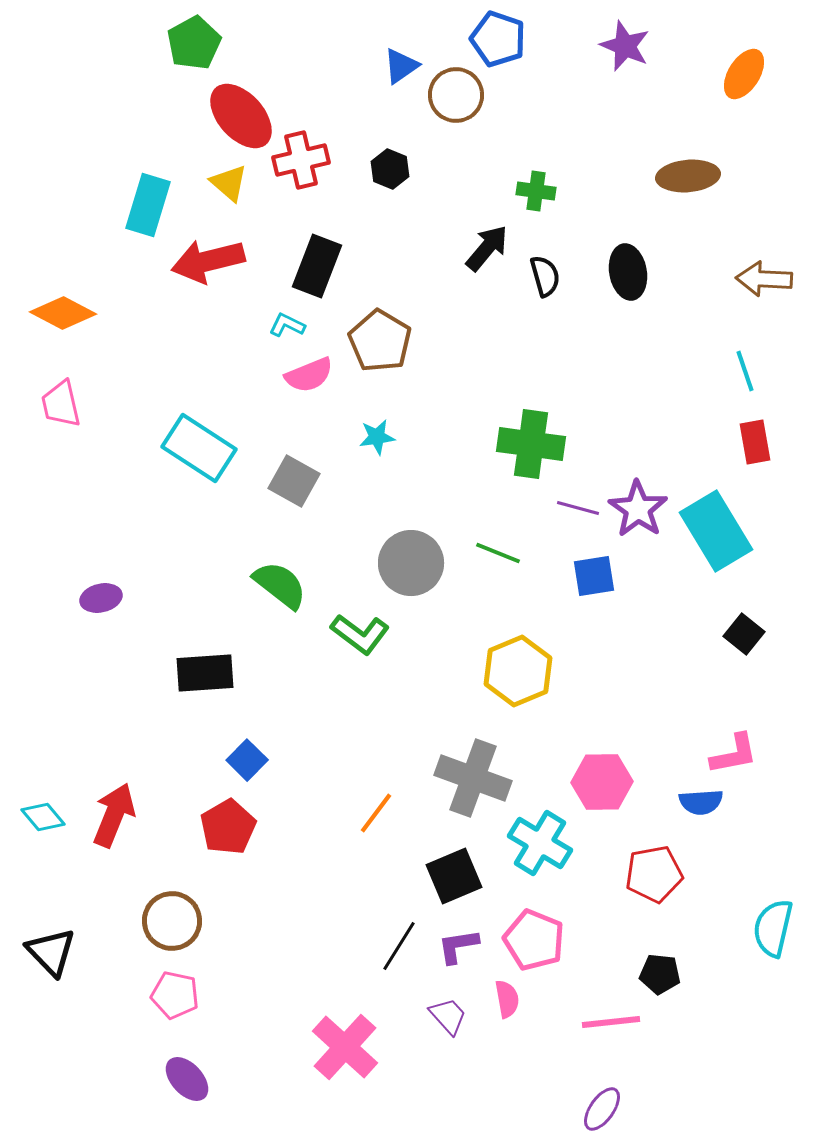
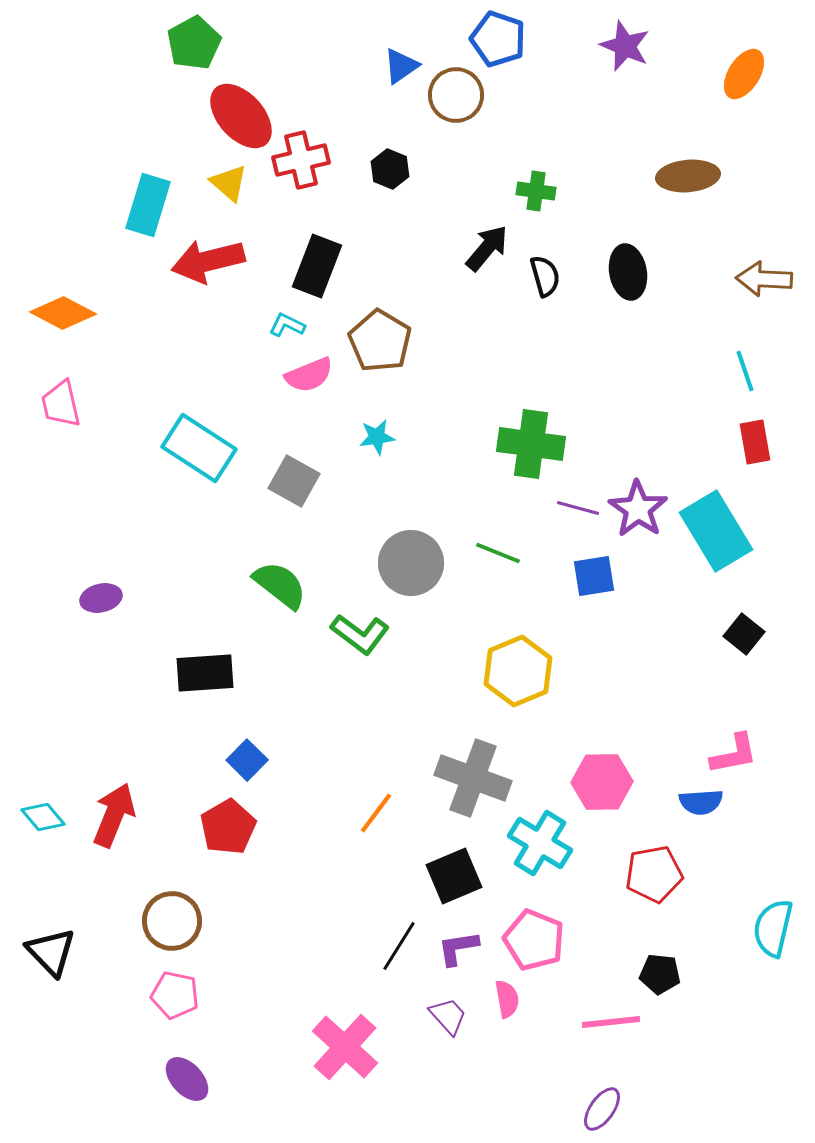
purple L-shape at (458, 946): moved 2 px down
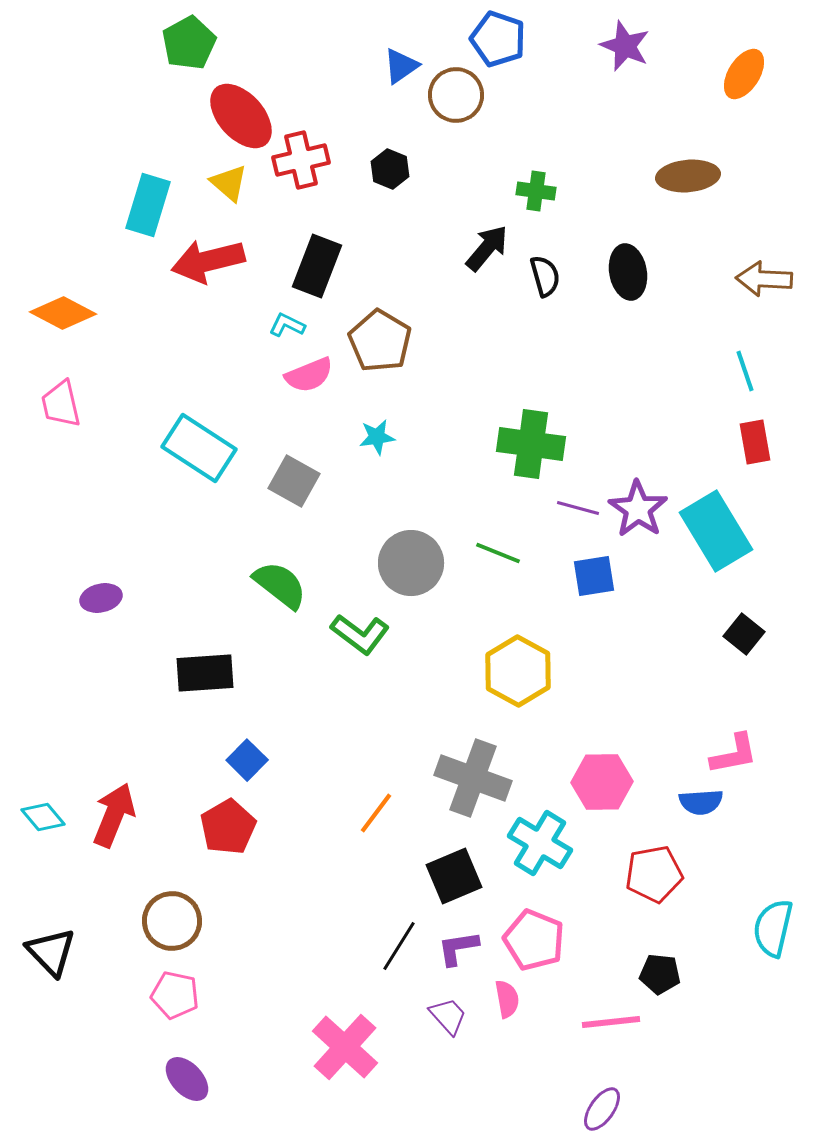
green pentagon at (194, 43): moved 5 px left
yellow hexagon at (518, 671): rotated 8 degrees counterclockwise
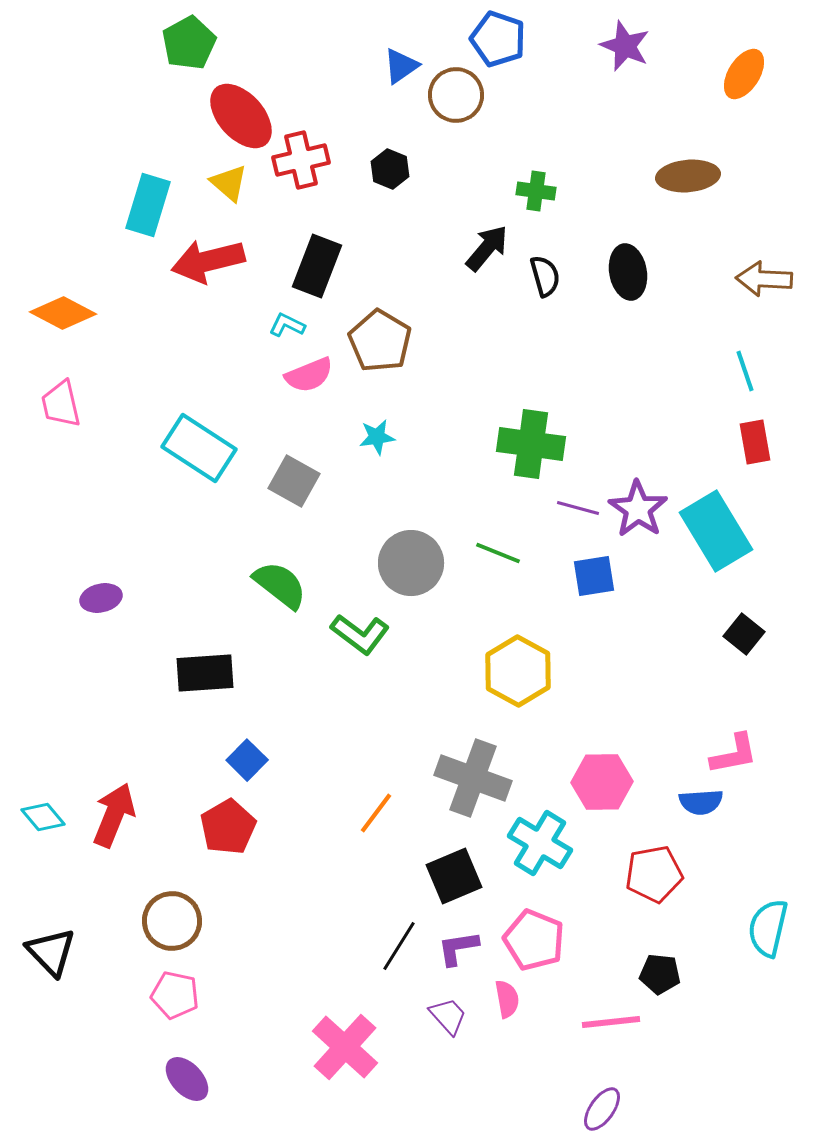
cyan semicircle at (773, 928): moved 5 px left
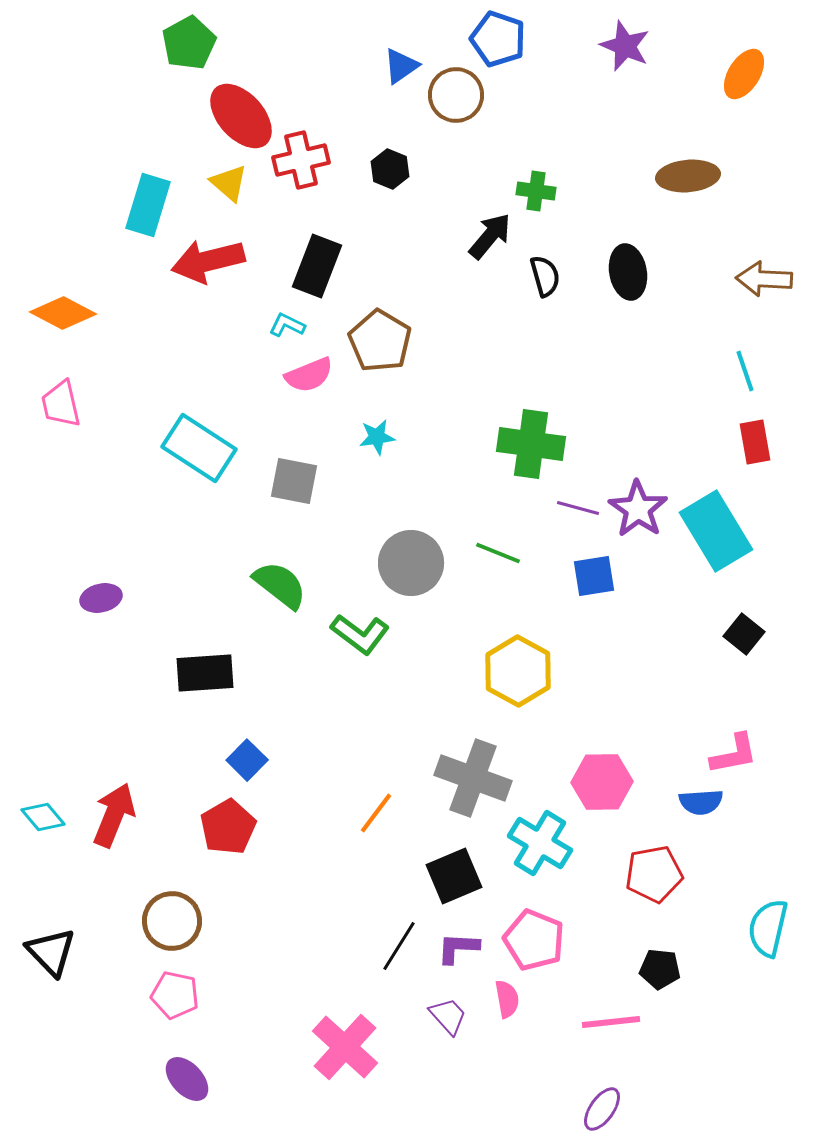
black arrow at (487, 248): moved 3 px right, 12 px up
gray square at (294, 481): rotated 18 degrees counterclockwise
purple L-shape at (458, 948): rotated 12 degrees clockwise
black pentagon at (660, 974): moved 5 px up
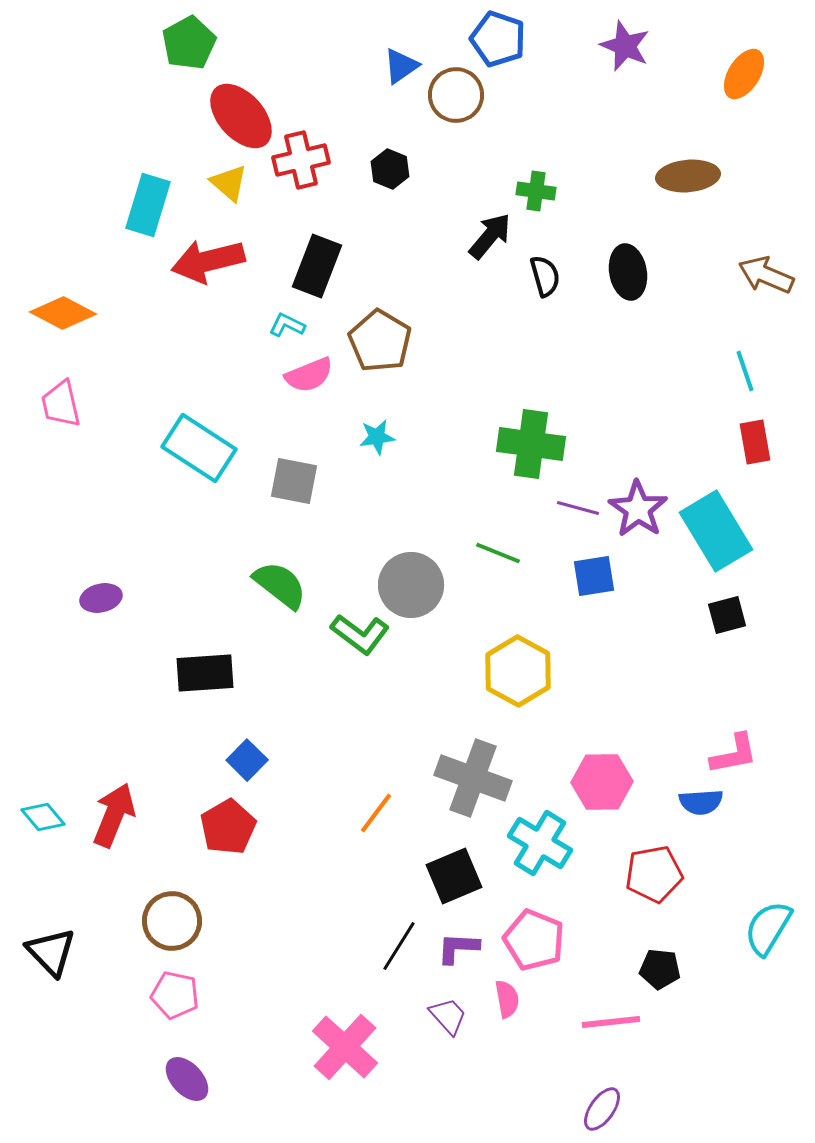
brown arrow at (764, 279): moved 2 px right, 4 px up; rotated 20 degrees clockwise
gray circle at (411, 563): moved 22 px down
black square at (744, 634): moved 17 px left, 19 px up; rotated 36 degrees clockwise
cyan semicircle at (768, 928): rotated 18 degrees clockwise
